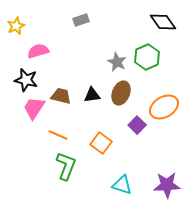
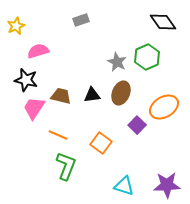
cyan triangle: moved 2 px right, 1 px down
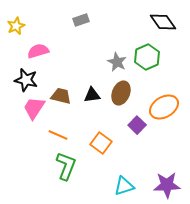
cyan triangle: rotated 35 degrees counterclockwise
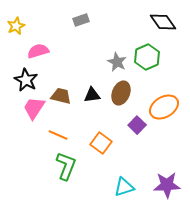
black star: rotated 15 degrees clockwise
cyan triangle: moved 1 px down
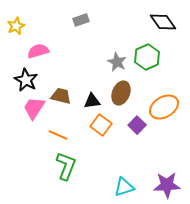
black triangle: moved 6 px down
orange square: moved 18 px up
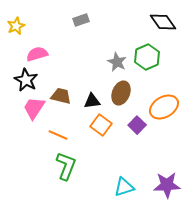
pink semicircle: moved 1 px left, 3 px down
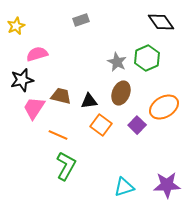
black diamond: moved 2 px left
green hexagon: moved 1 px down
black star: moved 4 px left; rotated 30 degrees clockwise
black triangle: moved 3 px left
green L-shape: rotated 8 degrees clockwise
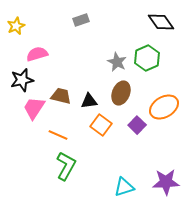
purple star: moved 1 px left, 3 px up
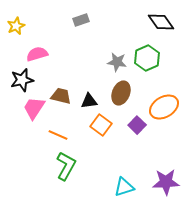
gray star: rotated 18 degrees counterclockwise
